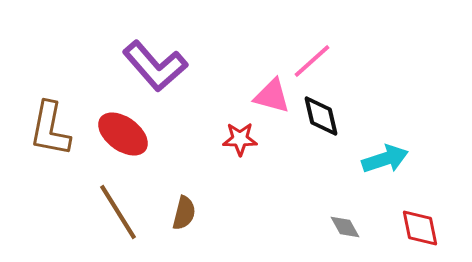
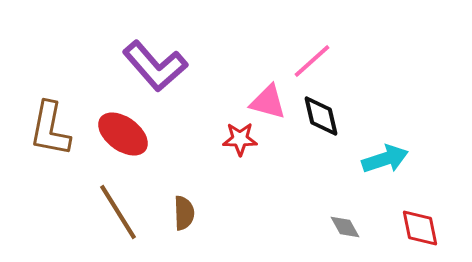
pink triangle: moved 4 px left, 6 px down
brown semicircle: rotated 16 degrees counterclockwise
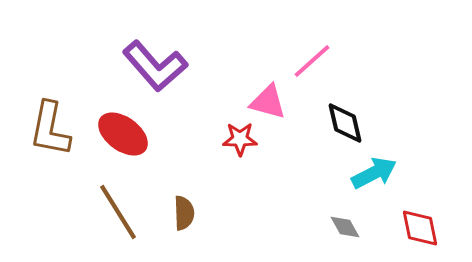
black diamond: moved 24 px right, 7 px down
cyan arrow: moved 11 px left, 14 px down; rotated 9 degrees counterclockwise
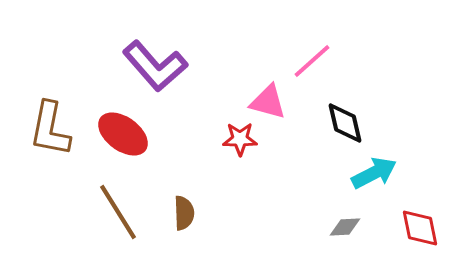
gray diamond: rotated 64 degrees counterclockwise
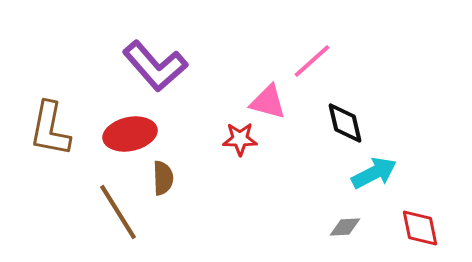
red ellipse: moved 7 px right; rotated 48 degrees counterclockwise
brown semicircle: moved 21 px left, 35 px up
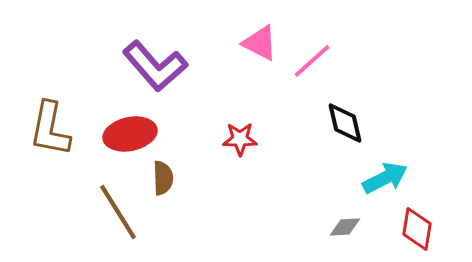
pink triangle: moved 8 px left, 59 px up; rotated 12 degrees clockwise
cyan arrow: moved 11 px right, 5 px down
red diamond: moved 3 px left, 1 px down; rotated 21 degrees clockwise
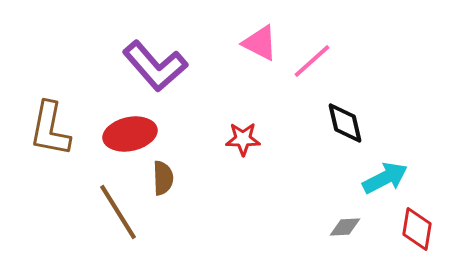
red star: moved 3 px right
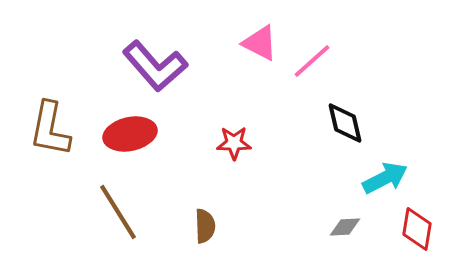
red star: moved 9 px left, 4 px down
brown semicircle: moved 42 px right, 48 px down
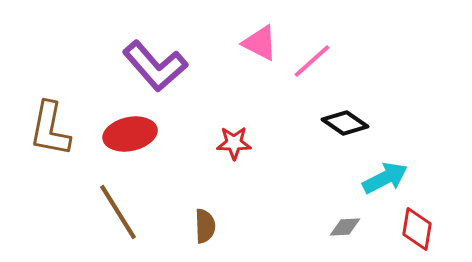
black diamond: rotated 42 degrees counterclockwise
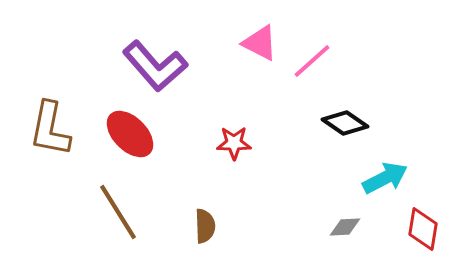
red ellipse: rotated 57 degrees clockwise
red diamond: moved 6 px right
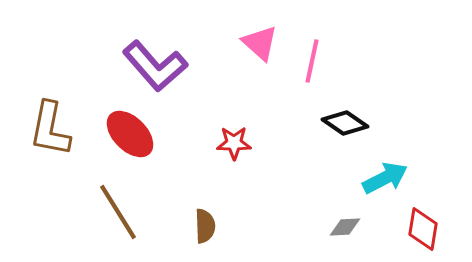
pink triangle: rotated 15 degrees clockwise
pink line: rotated 36 degrees counterclockwise
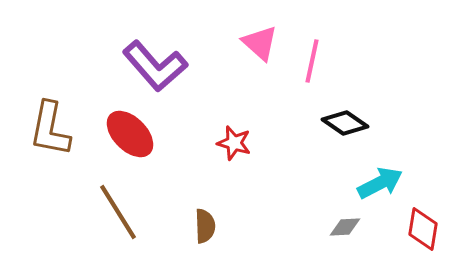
red star: rotated 16 degrees clockwise
cyan arrow: moved 5 px left, 5 px down
